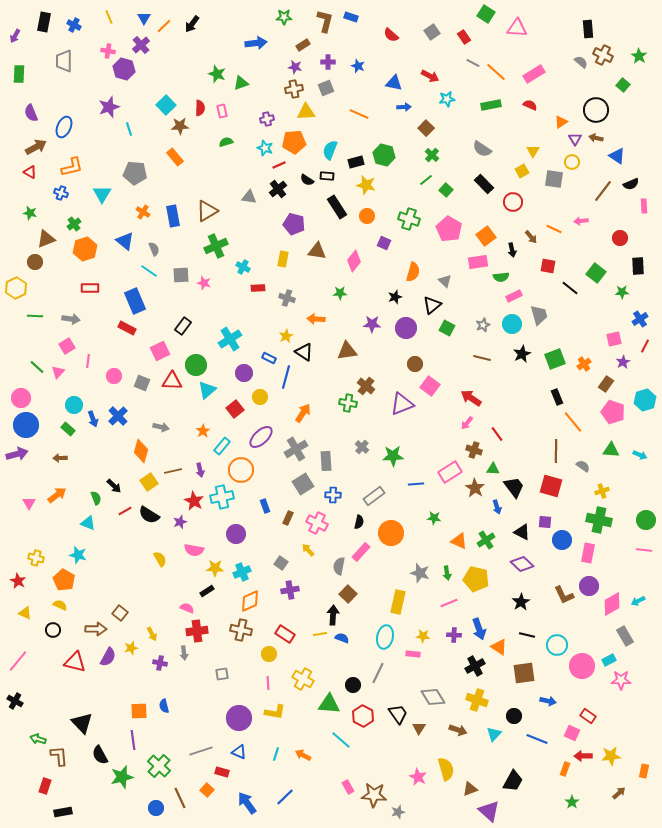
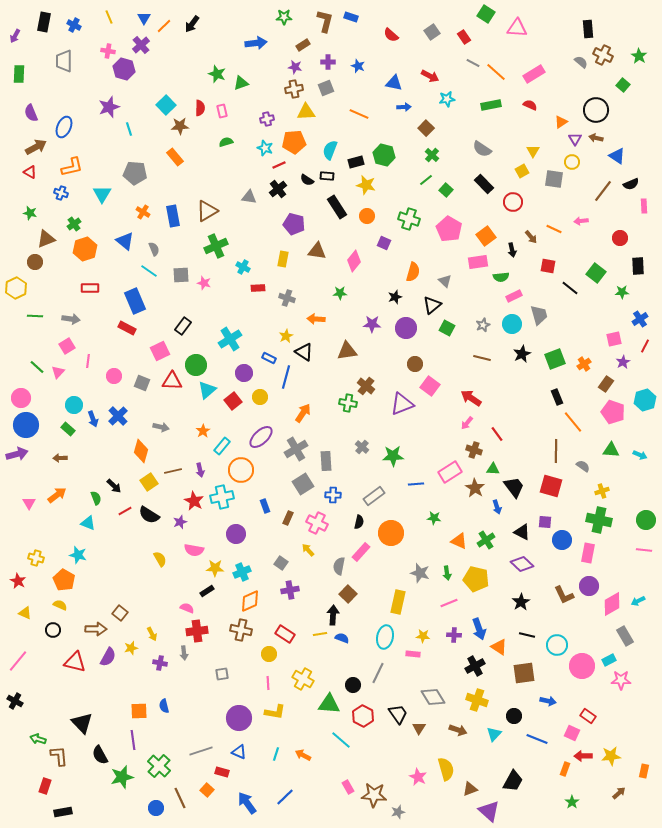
red square at (235, 409): moved 2 px left, 8 px up
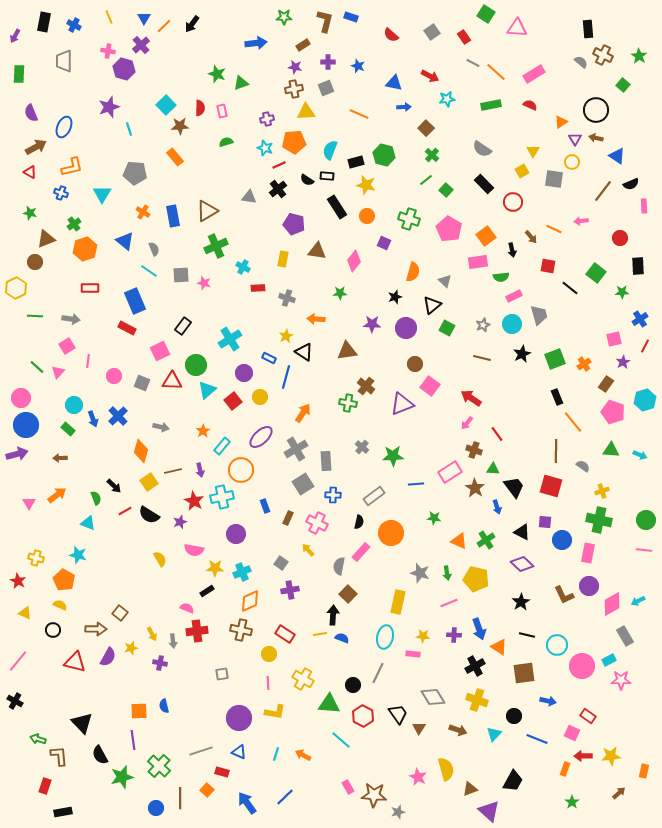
gray arrow at (184, 653): moved 11 px left, 12 px up
brown line at (180, 798): rotated 25 degrees clockwise
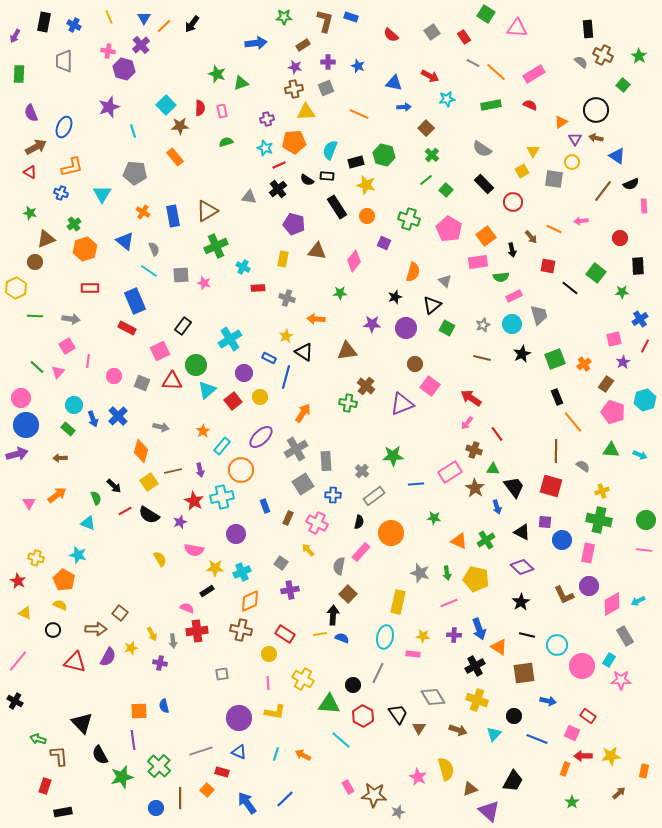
cyan line at (129, 129): moved 4 px right, 2 px down
gray cross at (362, 447): moved 24 px down
purple diamond at (522, 564): moved 3 px down
cyan rectangle at (609, 660): rotated 32 degrees counterclockwise
blue line at (285, 797): moved 2 px down
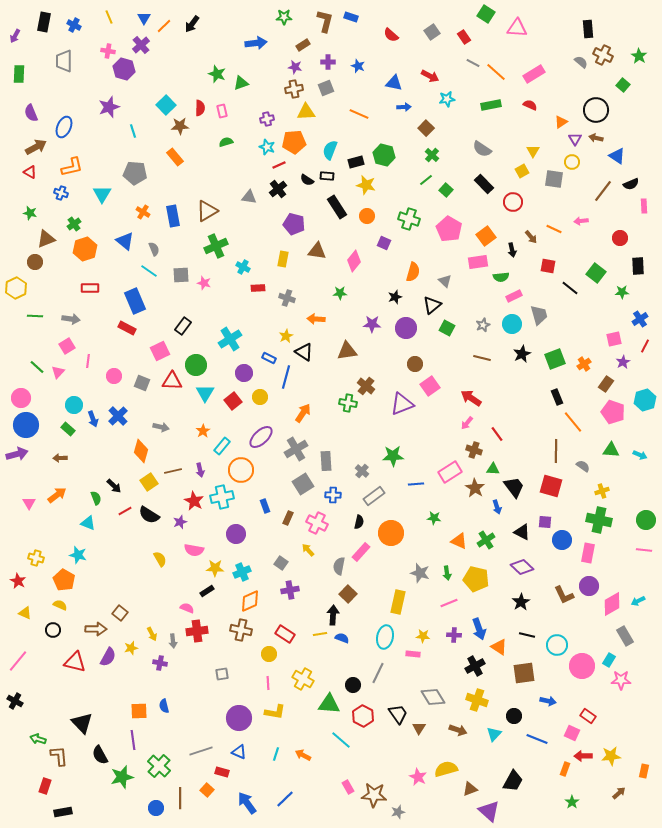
cyan star at (265, 148): moved 2 px right, 1 px up
pink square at (430, 386): rotated 18 degrees clockwise
cyan triangle at (207, 390): moved 2 px left, 3 px down; rotated 18 degrees counterclockwise
yellow semicircle at (446, 769): rotated 90 degrees counterclockwise
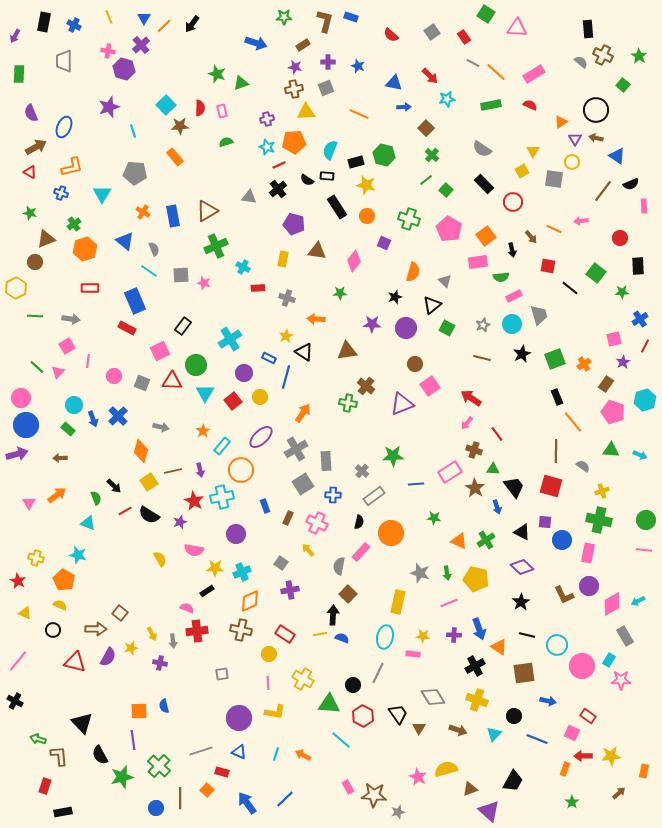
blue arrow at (256, 43): rotated 25 degrees clockwise
red arrow at (430, 76): rotated 18 degrees clockwise
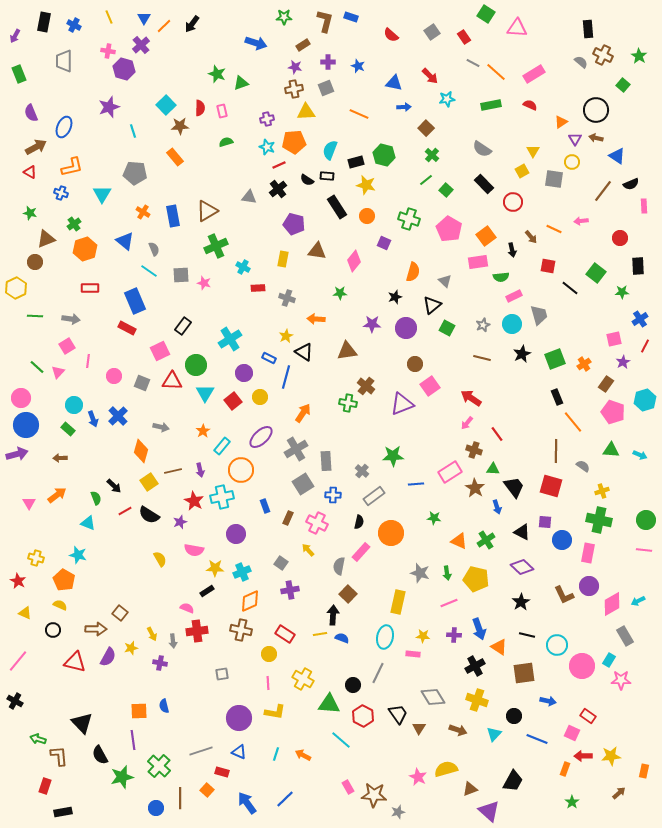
green rectangle at (19, 74): rotated 24 degrees counterclockwise
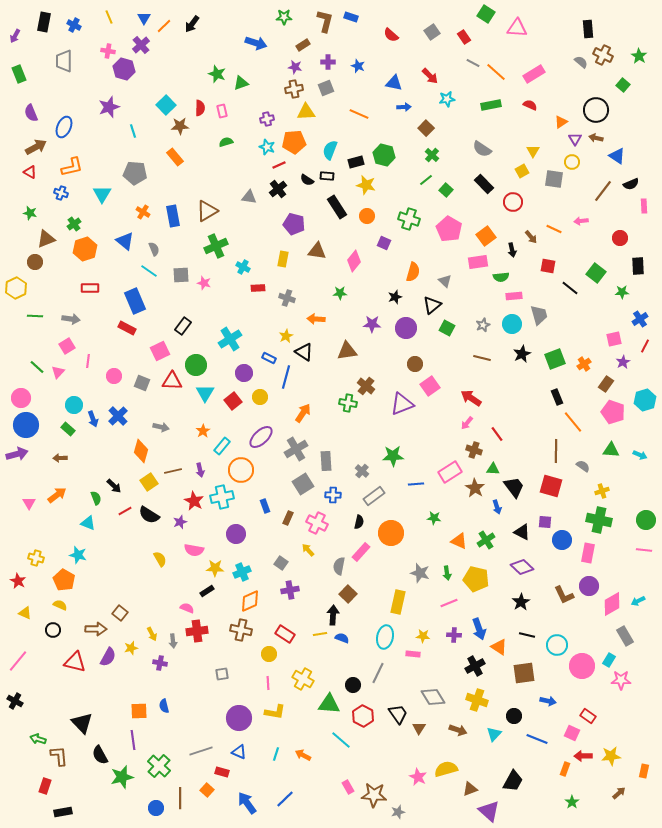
pink rectangle at (514, 296): rotated 21 degrees clockwise
